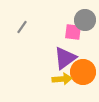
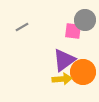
gray line: rotated 24 degrees clockwise
pink square: moved 1 px up
purple triangle: moved 1 px left, 2 px down
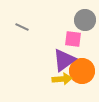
gray line: rotated 56 degrees clockwise
pink square: moved 8 px down
orange circle: moved 1 px left, 1 px up
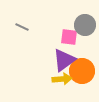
gray circle: moved 5 px down
pink square: moved 4 px left, 2 px up
